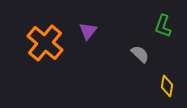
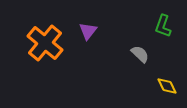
yellow diamond: rotated 35 degrees counterclockwise
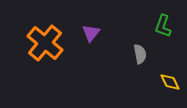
purple triangle: moved 3 px right, 2 px down
gray semicircle: rotated 36 degrees clockwise
yellow diamond: moved 3 px right, 4 px up
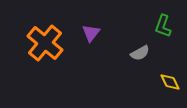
gray semicircle: moved 1 px up; rotated 72 degrees clockwise
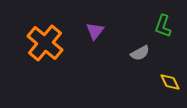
purple triangle: moved 4 px right, 2 px up
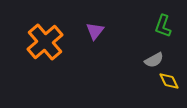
orange cross: moved 1 px up; rotated 9 degrees clockwise
gray semicircle: moved 14 px right, 7 px down
yellow diamond: moved 1 px left, 1 px up
